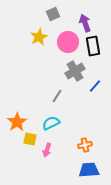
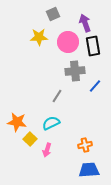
yellow star: rotated 24 degrees clockwise
gray cross: rotated 24 degrees clockwise
orange star: rotated 30 degrees counterclockwise
yellow square: rotated 32 degrees clockwise
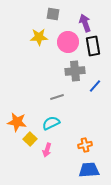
gray square: rotated 32 degrees clockwise
gray line: moved 1 px down; rotated 40 degrees clockwise
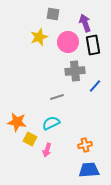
yellow star: rotated 18 degrees counterclockwise
black rectangle: moved 1 px up
yellow square: rotated 16 degrees counterclockwise
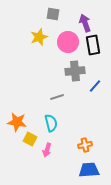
cyan semicircle: rotated 102 degrees clockwise
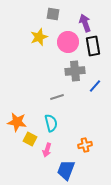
black rectangle: moved 1 px down
blue trapezoid: moved 23 px left; rotated 65 degrees counterclockwise
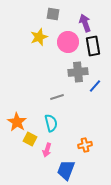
gray cross: moved 3 px right, 1 px down
orange star: rotated 24 degrees clockwise
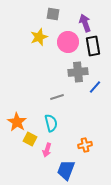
blue line: moved 1 px down
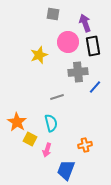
yellow star: moved 18 px down
